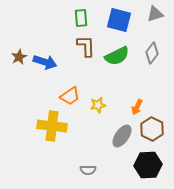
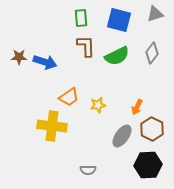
brown star: rotated 28 degrees clockwise
orange trapezoid: moved 1 px left, 1 px down
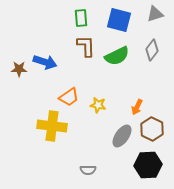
gray diamond: moved 3 px up
brown star: moved 12 px down
yellow star: rotated 21 degrees clockwise
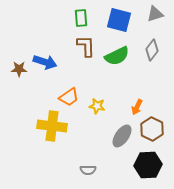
yellow star: moved 1 px left, 1 px down
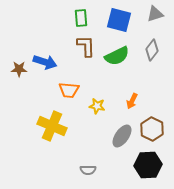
orange trapezoid: moved 7 px up; rotated 40 degrees clockwise
orange arrow: moved 5 px left, 6 px up
yellow cross: rotated 16 degrees clockwise
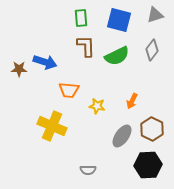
gray triangle: moved 1 px down
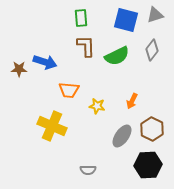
blue square: moved 7 px right
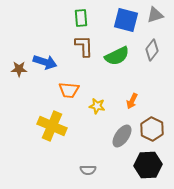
brown L-shape: moved 2 px left
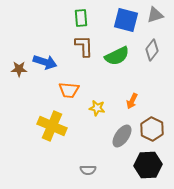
yellow star: moved 2 px down
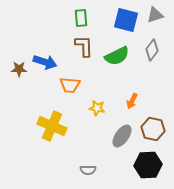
orange trapezoid: moved 1 px right, 5 px up
brown hexagon: moved 1 px right; rotated 15 degrees counterclockwise
